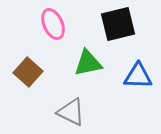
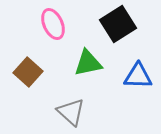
black square: rotated 18 degrees counterclockwise
gray triangle: rotated 16 degrees clockwise
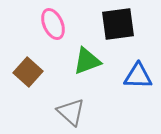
black square: rotated 24 degrees clockwise
green triangle: moved 1 px left, 2 px up; rotated 8 degrees counterclockwise
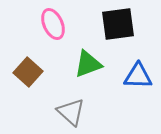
green triangle: moved 1 px right, 3 px down
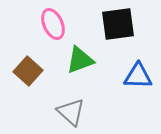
green triangle: moved 8 px left, 4 px up
brown square: moved 1 px up
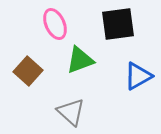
pink ellipse: moved 2 px right
blue triangle: rotated 32 degrees counterclockwise
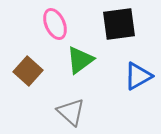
black square: moved 1 px right
green triangle: rotated 16 degrees counterclockwise
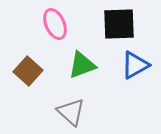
black square: rotated 6 degrees clockwise
green triangle: moved 2 px right, 5 px down; rotated 16 degrees clockwise
blue triangle: moved 3 px left, 11 px up
